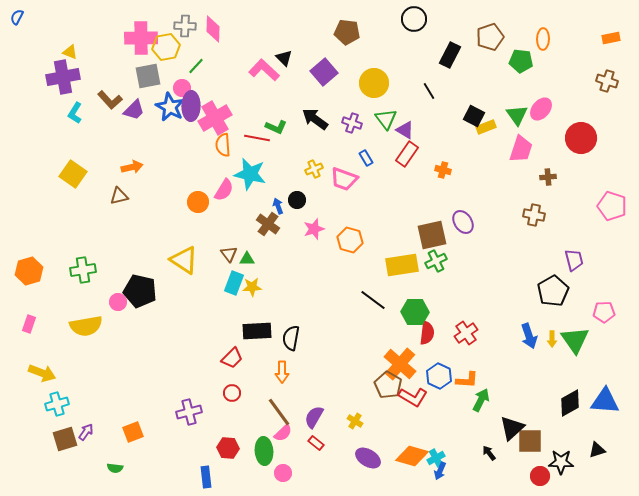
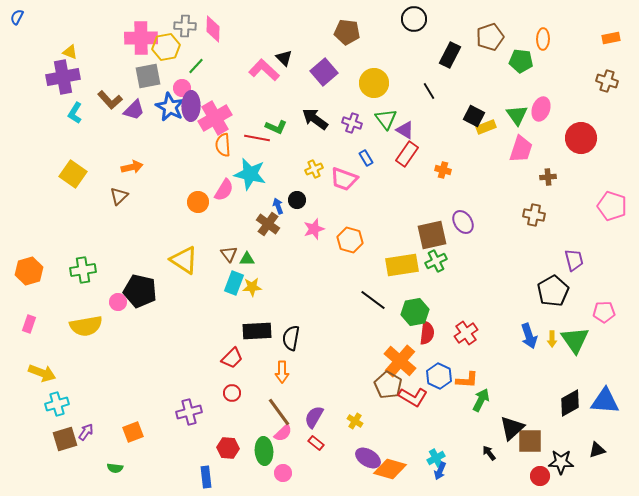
pink ellipse at (541, 109): rotated 20 degrees counterclockwise
brown triangle at (119, 196): rotated 30 degrees counterclockwise
green hexagon at (415, 312): rotated 12 degrees counterclockwise
orange cross at (400, 364): moved 3 px up
orange diamond at (412, 456): moved 22 px left, 13 px down
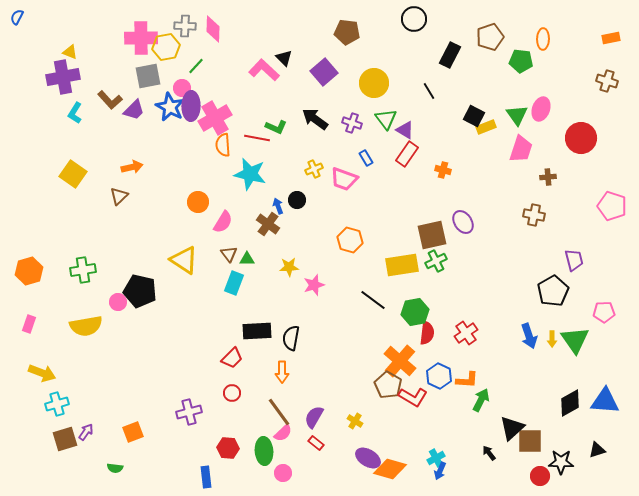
pink semicircle at (224, 190): moved 1 px left, 32 px down
pink star at (314, 229): moved 56 px down
yellow star at (252, 287): moved 37 px right, 20 px up
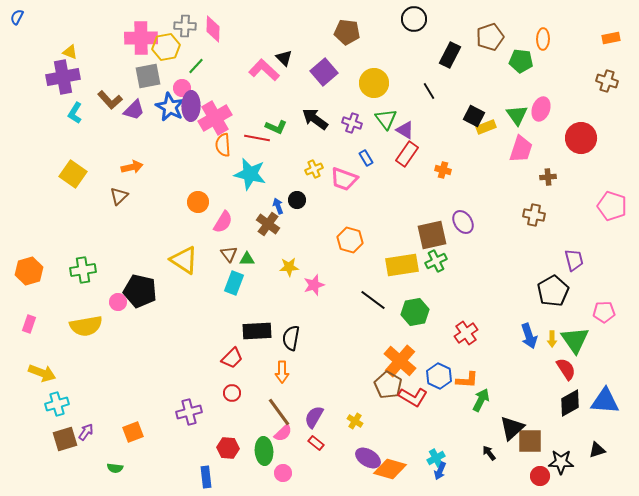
red semicircle at (427, 333): moved 139 px right, 36 px down; rotated 40 degrees counterclockwise
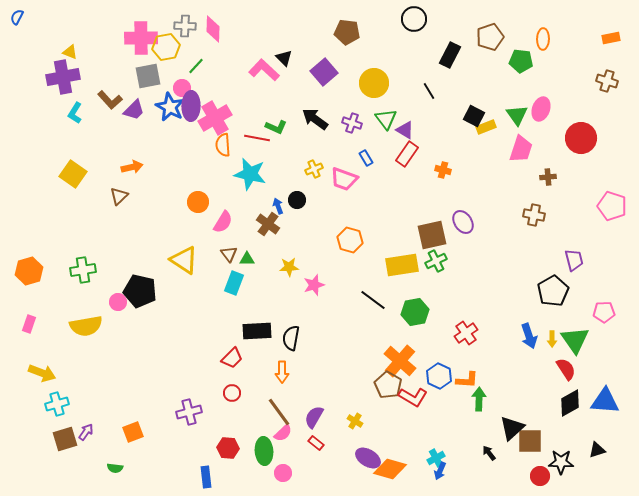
green arrow at (481, 400): moved 2 px left, 1 px up; rotated 25 degrees counterclockwise
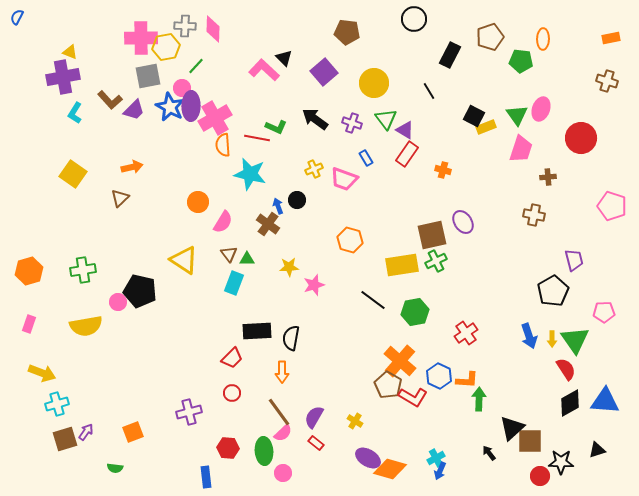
brown triangle at (119, 196): moved 1 px right, 2 px down
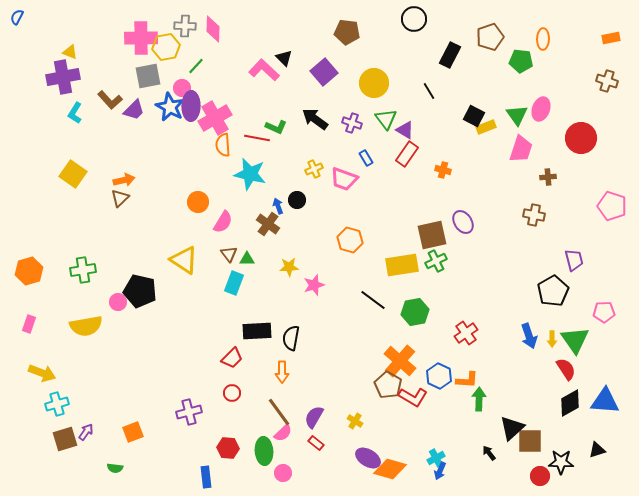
orange arrow at (132, 167): moved 8 px left, 13 px down
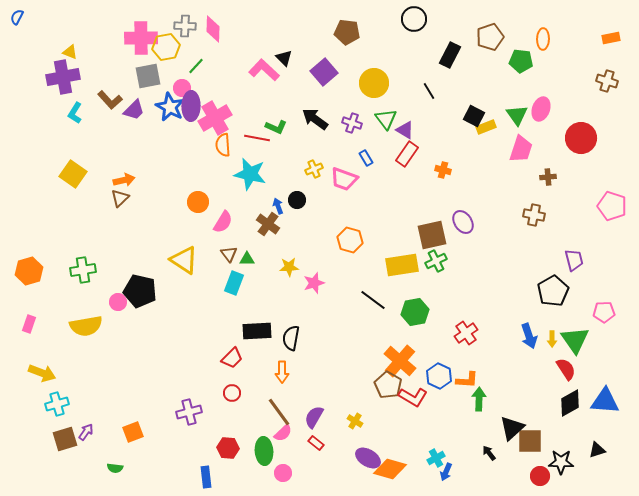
pink star at (314, 285): moved 2 px up
blue arrow at (440, 471): moved 6 px right, 1 px down
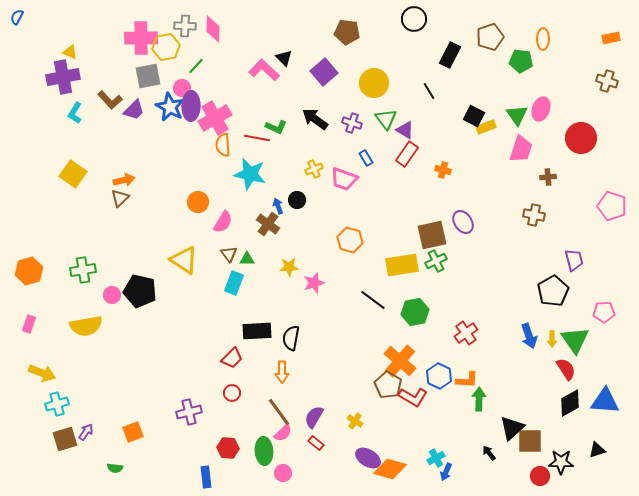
pink circle at (118, 302): moved 6 px left, 7 px up
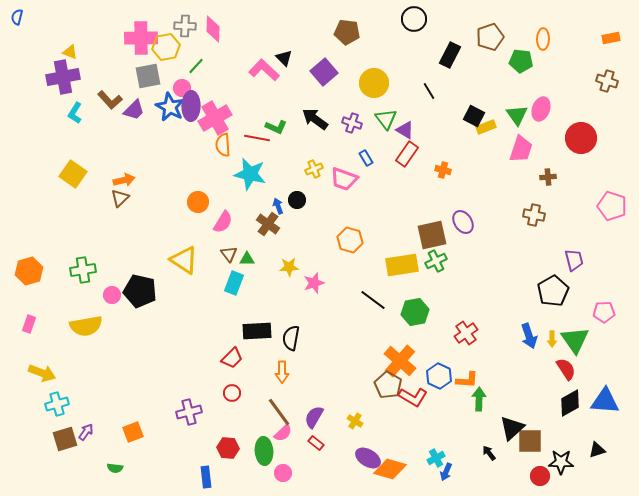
blue semicircle at (17, 17): rotated 14 degrees counterclockwise
